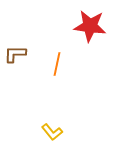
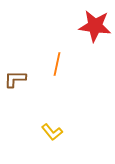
red star: moved 5 px right
brown L-shape: moved 25 px down
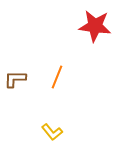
orange line: moved 13 px down; rotated 10 degrees clockwise
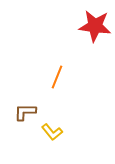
brown L-shape: moved 10 px right, 33 px down
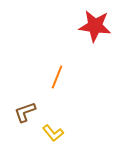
brown L-shape: rotated 20 degrees counterclockwise
yellow L-shape: moved 1 px right, 1 px down
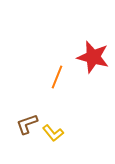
red star: moved 2 px left, 31 px down; rotated 8 degrees clockwise
brown L-shape: moved 2 px right, 12 px down
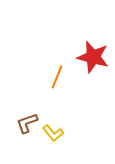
brown L-shape: moved 1 px up
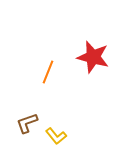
orange line: moved 9 px left, 5 px up
yellow L-shape: moved 3 px right, 3 px down
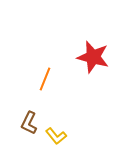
orange line: moved 3 px left, 7 px down
brown L-shape: moved 2 px right; rotated 45 degrees counterclockwise
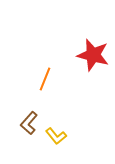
red star: moved 2 px up
brown L-shape: rotated 15 degrees clockwise
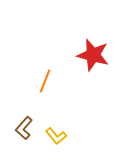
orange line: moved 2 px down
brown L-shape: moved 5 px left, 5 px down
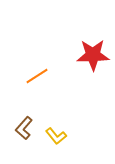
red star: rotated 16 degrees counterclockwise
orange line: moved 8 px left, 5 px up; rotated 35 degrees clockwise
